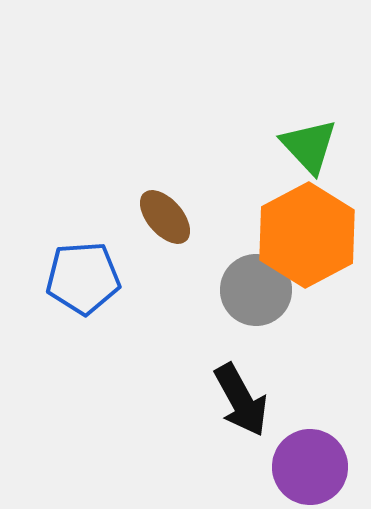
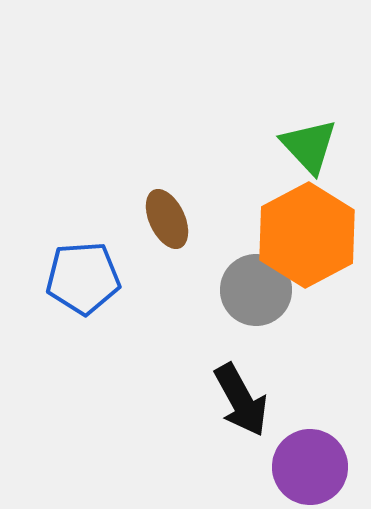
brown ellipse: moved 2 px right, 2 px down; rotated 16 degrees clockwise
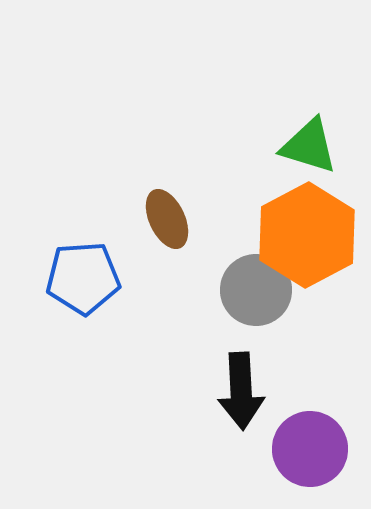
green triangle: rotated 30 degrees counterclockwise
black arrow: moved 9 px up; rotated 26 degrees clockwise
purple circle: moved 18 px up
